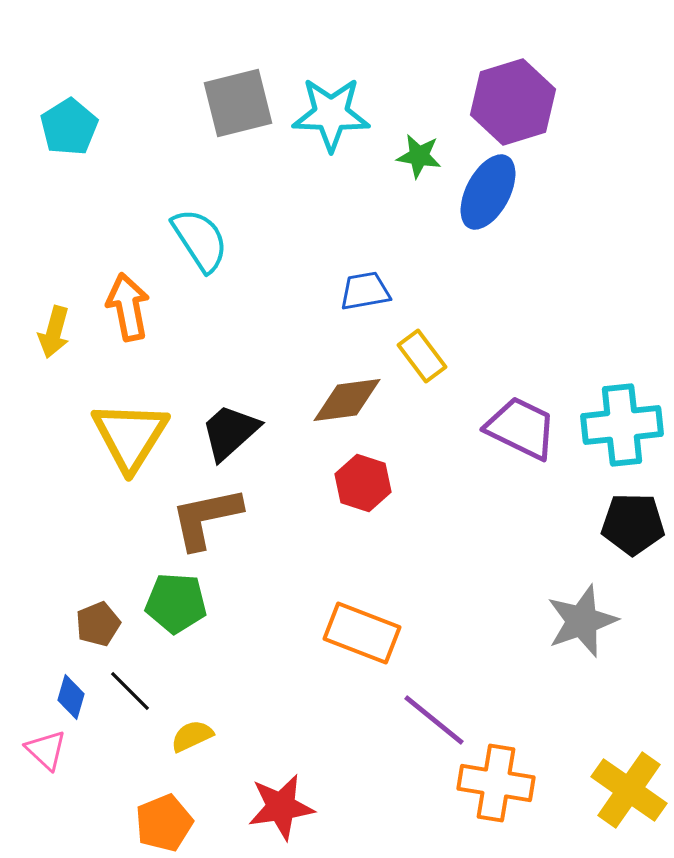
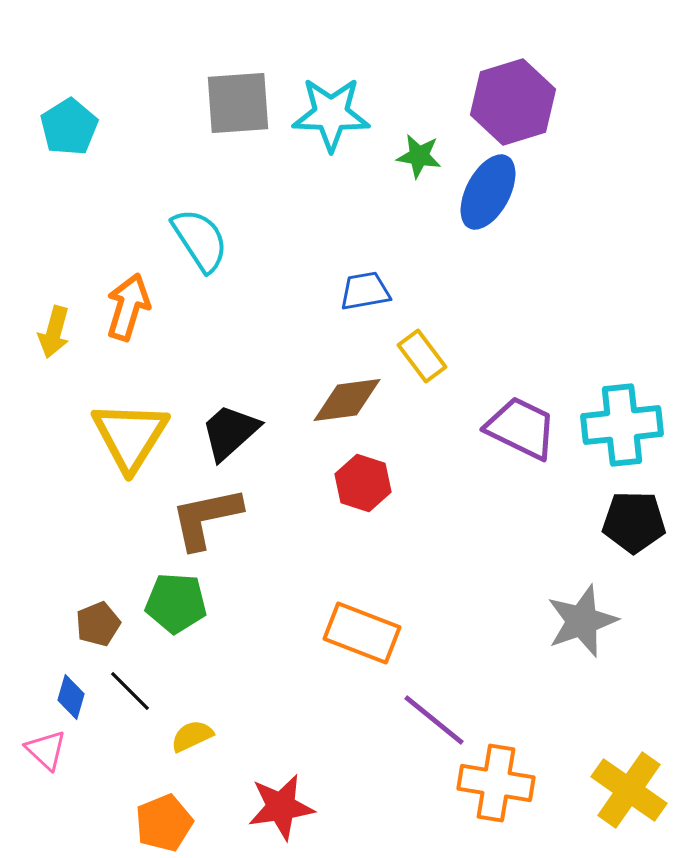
gray square: rotated 10 degrees clockwise
orange arrow: rotated 28 degrees clockwise
black pentagon: moved 1 px right, 2 px up
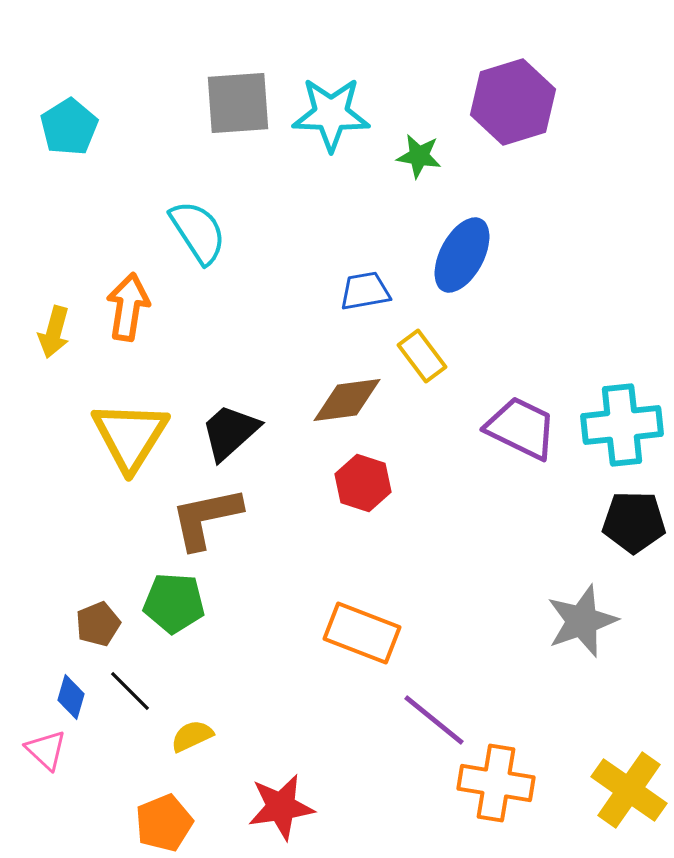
blue ellipse: moved 26 px left, 63 px down
cyan semicircle: moved 2 px left, 8 px up
orange arrow: rotated 8 degrees counterclockwise
green pentagon: moved 2 px left
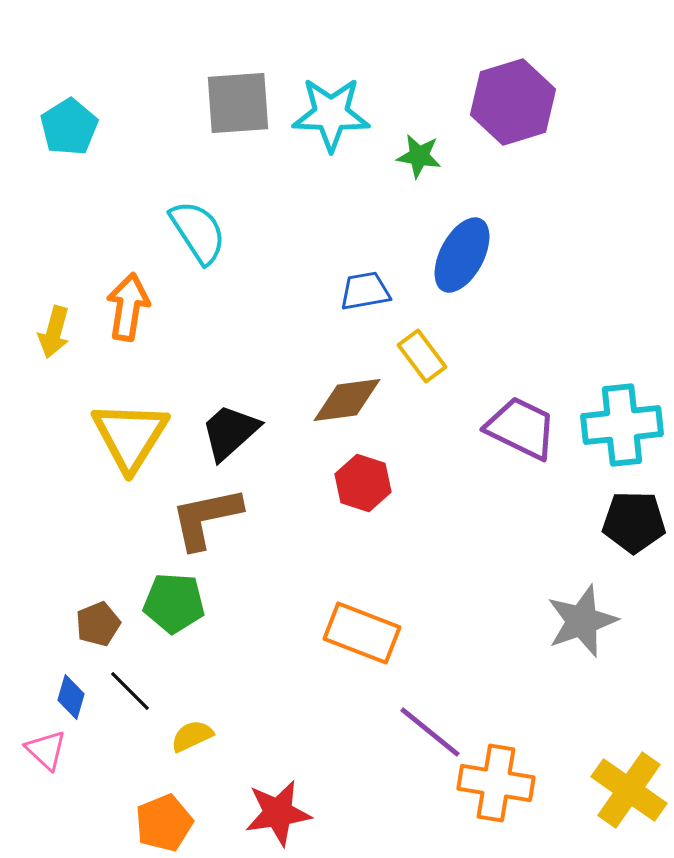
purple line: moved 4 px left, 12 px down
red star: moved 3 px left, 6 px down
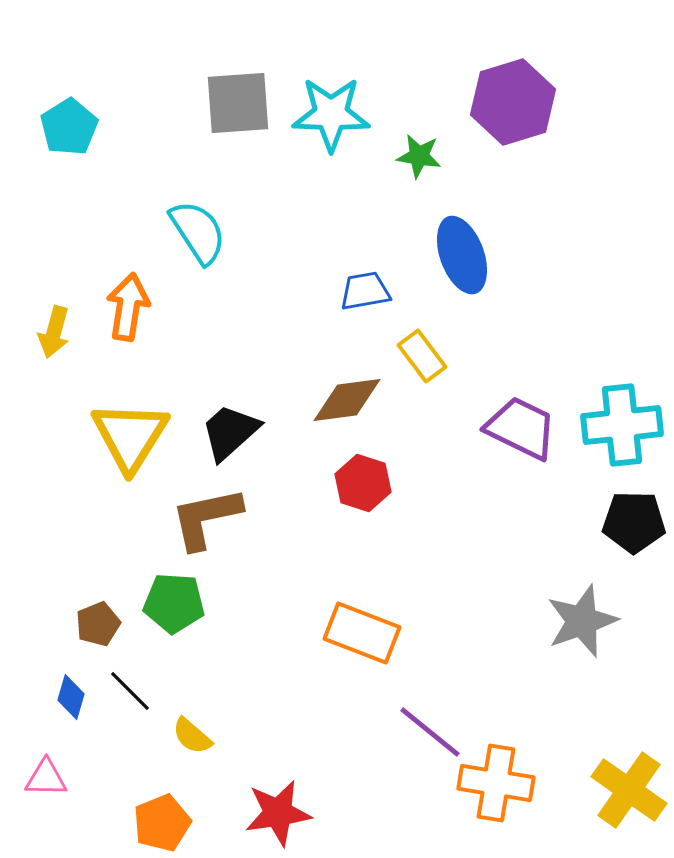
blue ellipse: rotated 48 degrees counterclockwise
yellow semicircle: rotated 114 degrees counterclockwise
pink triangle: moved 28 px down; rotated 42 degrees counterclockwise
orange pentagon: moved 2 px left
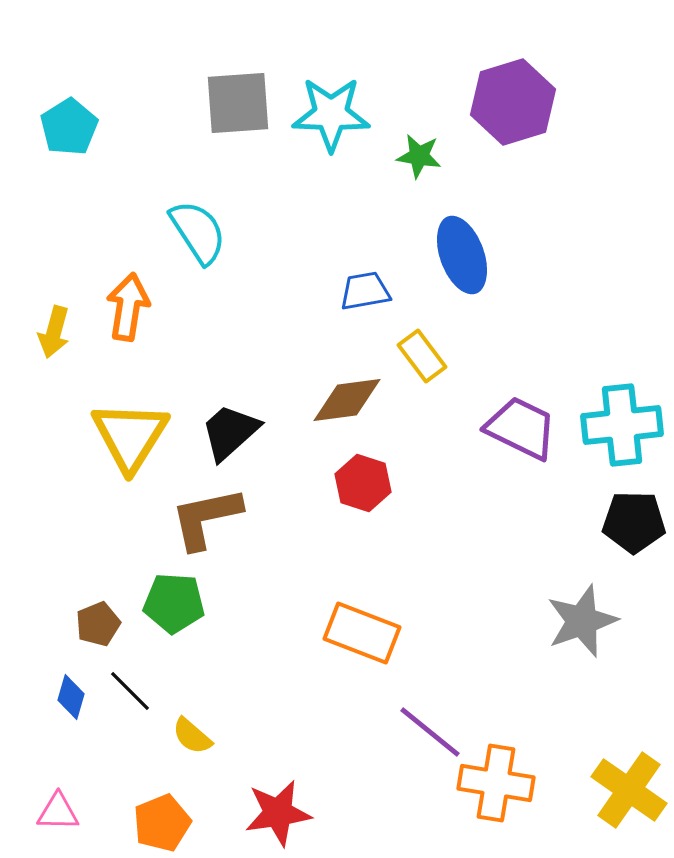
pink triangle: moved 12 px right, 34 px down
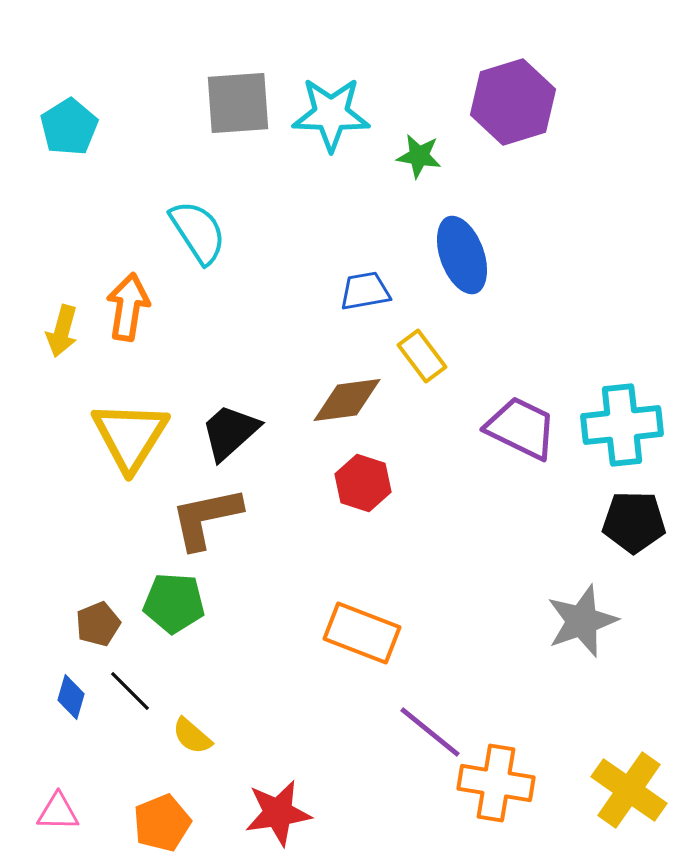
yellow arrow: moved 8 px right, 1 px up
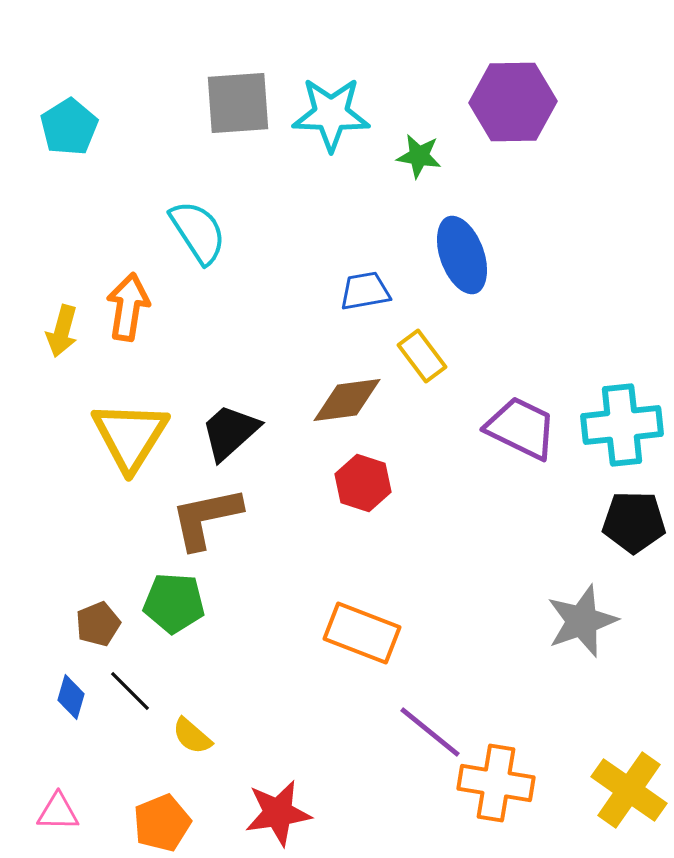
purple hexagon: rotated 16 degrees clockwise
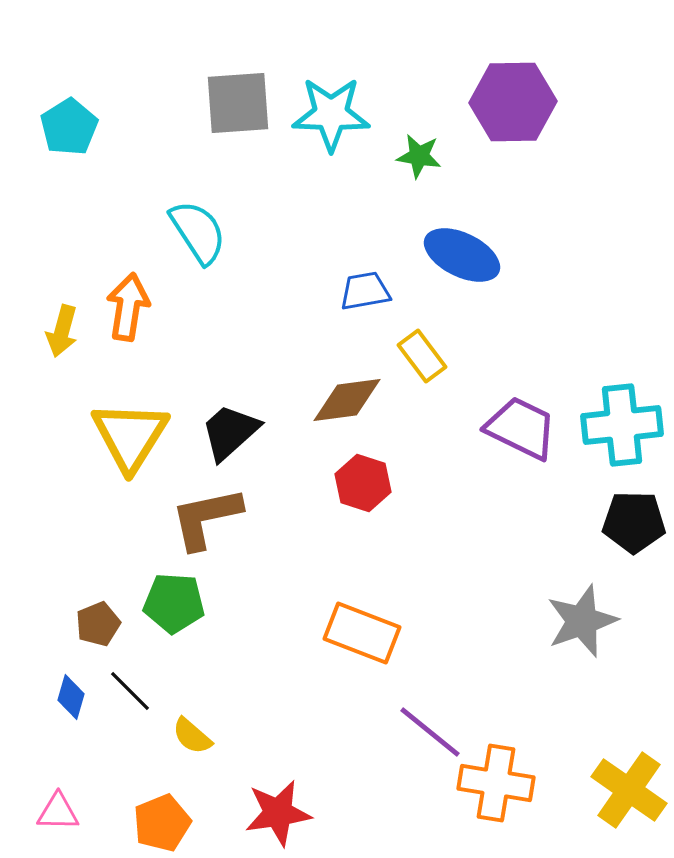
blue ellipse: rotated 44 degrees counterclockwise
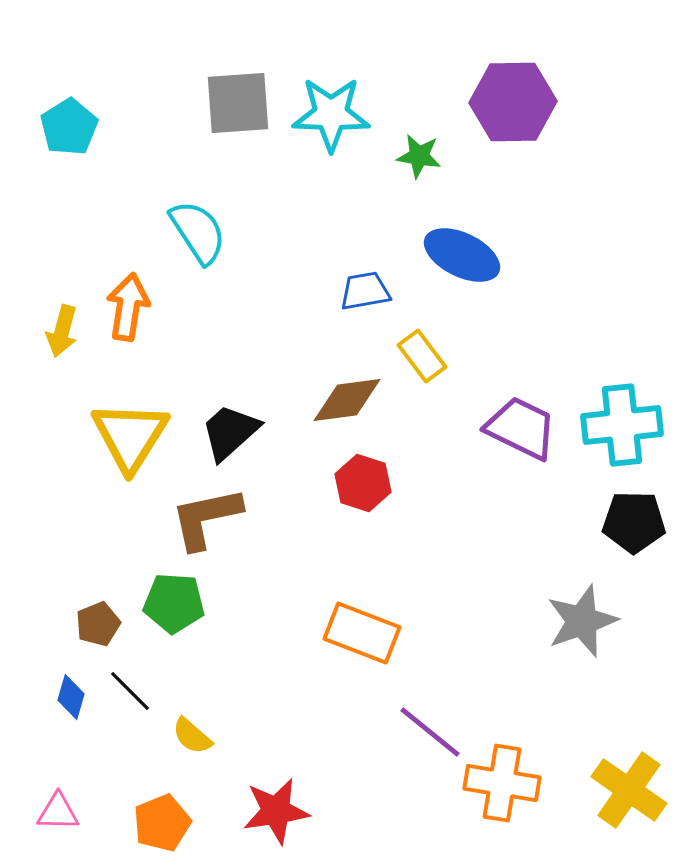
orange cross: moved 6 px right
red star: moved 2 px left, 2 px up
